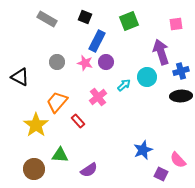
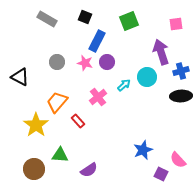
purple circle: moved 1 px right
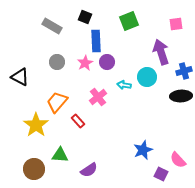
gray rectangle: moved 5 px right, 7 px down
blue rectangle: moved 1 px left; rotated 30 degrees counterclockwise
pink star: rotated 28 degrees clockwise
blue cross: moved 3 px right
cyan arrow: rotated 128 degrees counterclockwise
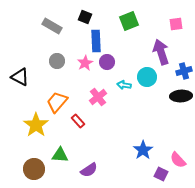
gray circle: moved 1 px up
blue star: rotated 12 degrees counterclockwise
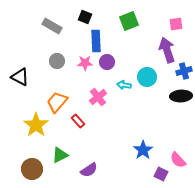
purple arrow: moved 6 px right, 2 px up
pink star: rotated 28 degrees clockwise
green triangle: rotated 30 degrees counterclockwise
brown circle: moved 2 px left
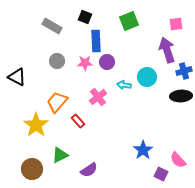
black triangle: moved 3 px left
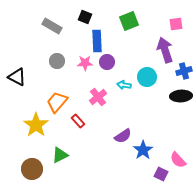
blue rectangle: moved 1 px right
purple arrow: moved 2 px left
purple semicircle: moved 34 px right, 34 px up
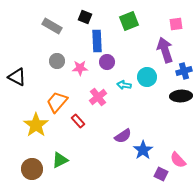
pink star: moved 5 px left, 5 px down
green triangle: moved 5 px down
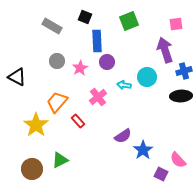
pink star: rotated 28 degrees counterclockwise
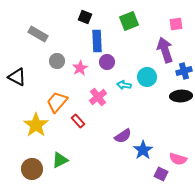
gray rectangle: moved 14 px left, 8 px down
pink semicircle: moved 1 px up; rotated 30 degrees counterclockwise
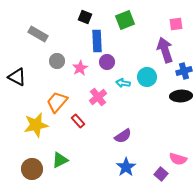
green square: moved 4 px left, 1 px up
cyan arrow: moved 1 px left, 2 px up
yellow star: rotated 25 degrees clockwise
blue star: moved 17 px left, 17 px down
purple square: rotated 16 degrees clockwise
